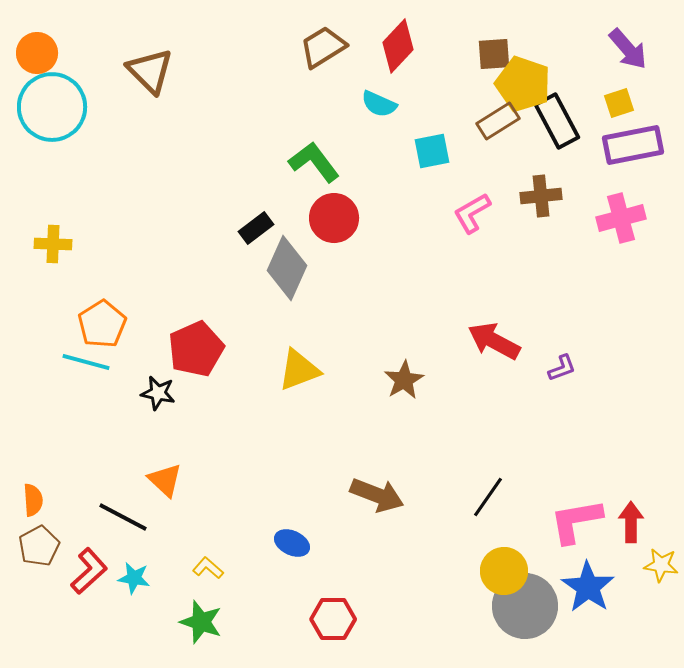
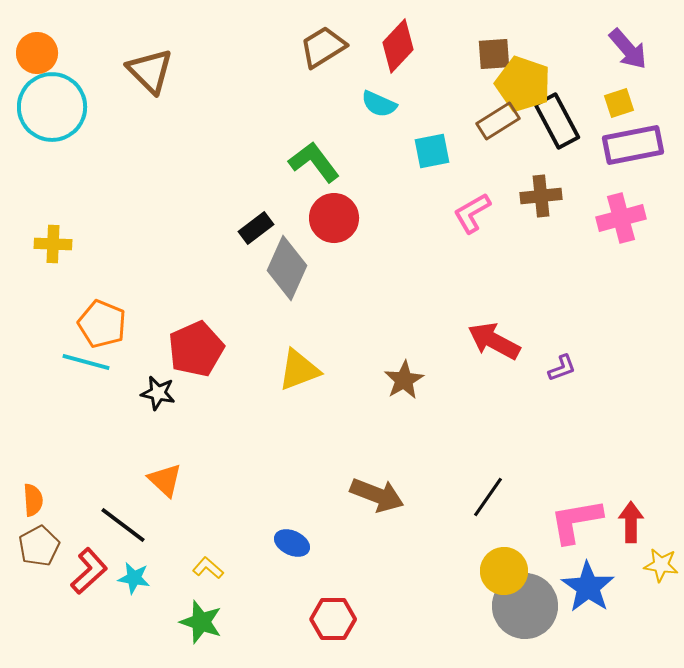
orange pentagon at (102, 324): rotated 18 degrees counterclockwise
black line at (123, 517): moved 8 px down; rotated 9 degrees clockwise
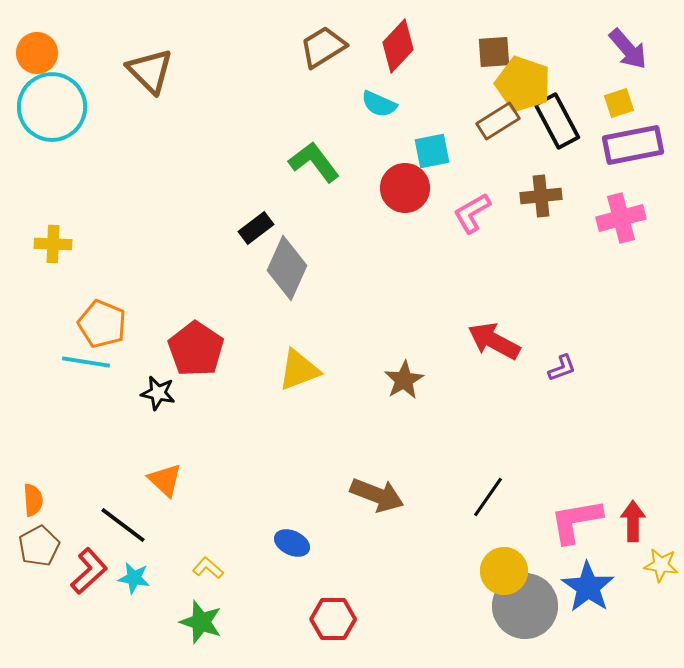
brown square at (494, 54): moved 2 px up
red circle at (334, 218): moved 71 px right, 30 px up
red pentagon at (196, 349): rotated 14 degrees counterclockwise
cyan line at (86, 362): rotated 6 degrees counterclockwise
red arrow at (631, 522): moved 2 px right, 1 px up
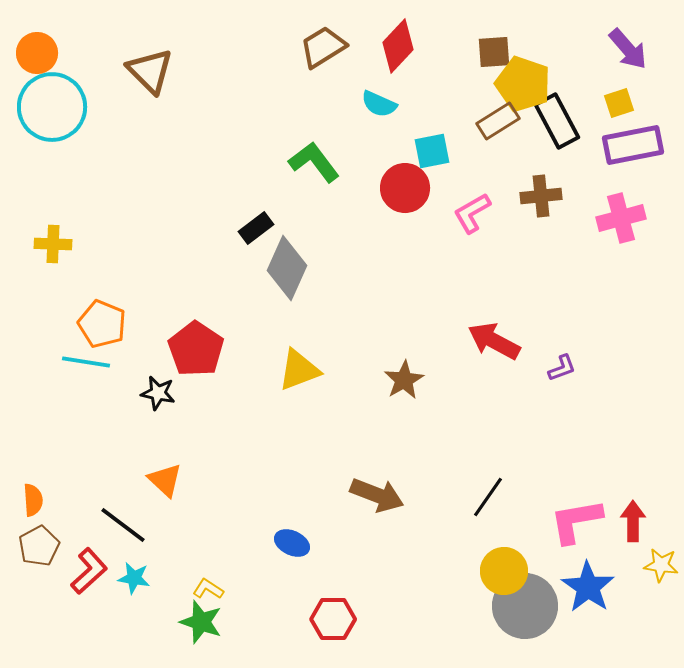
yellow L-shape at (208, 568): moved 21 px down; rotated 8 degrees counterclockwise
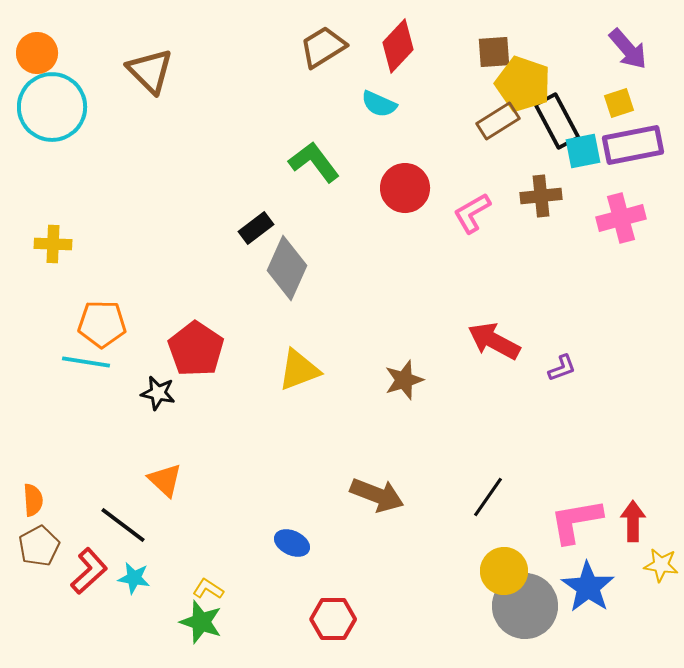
cyan square at (432, 151): moved 151 px right
orange pentagon at (102, 324): rotated 21 degrees counterclockwise
brown star at (404, 380): rotated 12 degrees clockwise
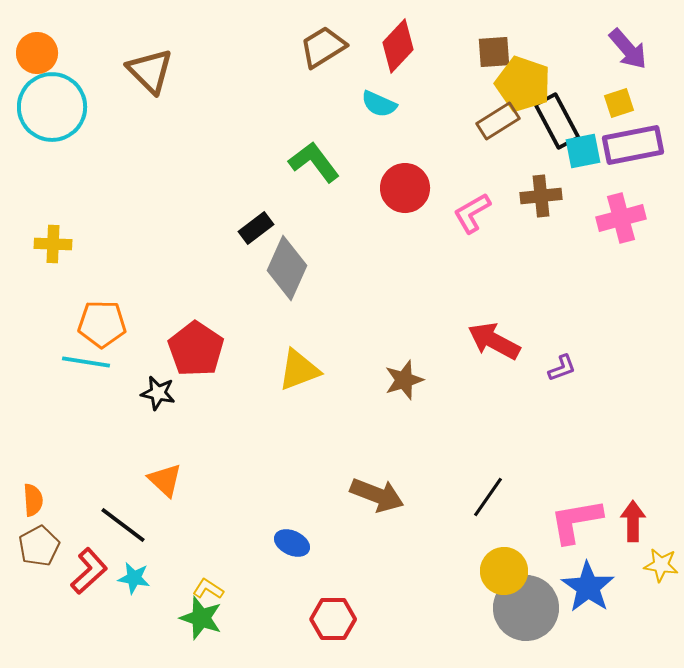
gray circle at (525, 606): moved 1 px right, 2 px down
green star at (201, 622): moved 4 px up
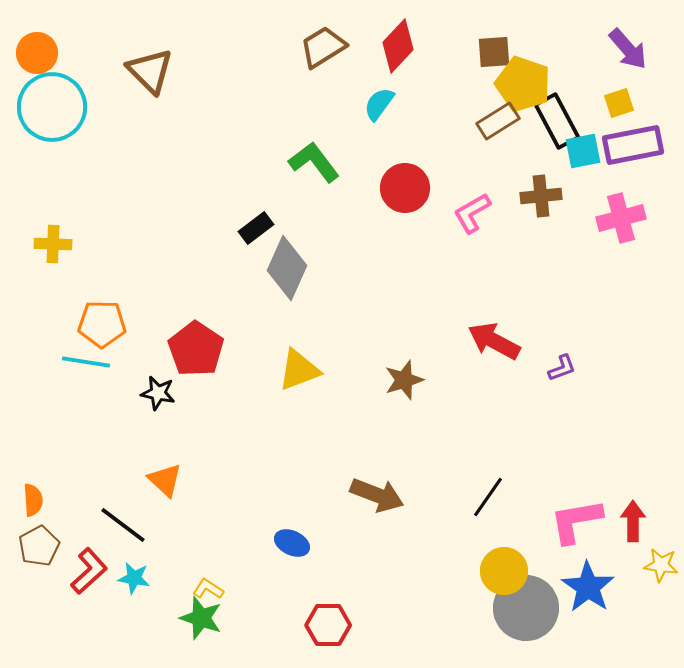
cyan semicircle at (379, 104): rotated 102 degrees clockwise
red hexagon at (333, 619): moved 5 px left, 6 px down
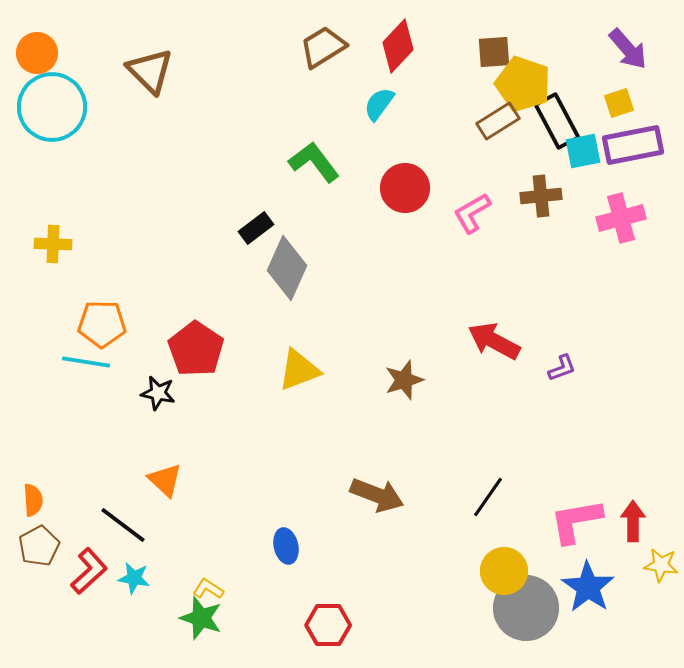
blue ellipse at (292, 543): moved 6 px left, 3 px down; rotated 52 degrees clockwise
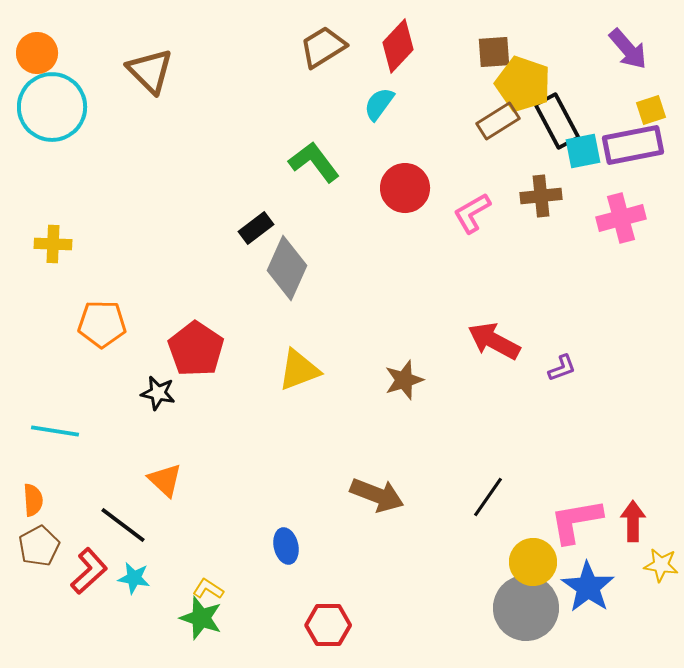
yellow square at (619, 103): moved 32 px right, 7 px down
cyan line at (86, 362): moved 31 px left, 69 px down
yellow circle at (504, 571): moved 29 px right, 9 px up
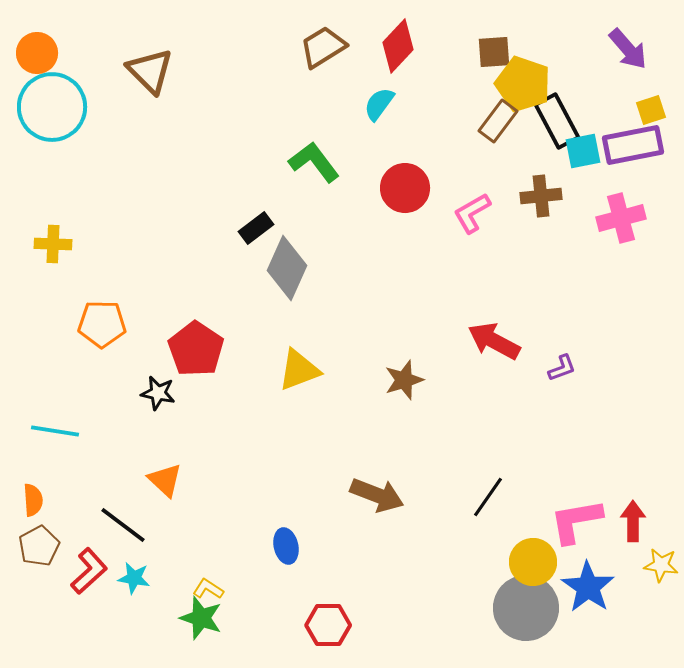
brown rectangle at (498, 121): rotated 21 degrees counterclockwise
